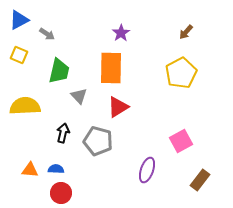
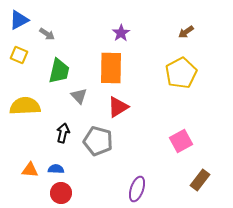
brown arrow: rotated 14 degrees clockwise
purple ellipse: moved 10 px left, 19 px down
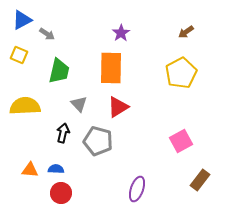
blue triangle: moved 3 px right
gray triangle: moved 8 px down
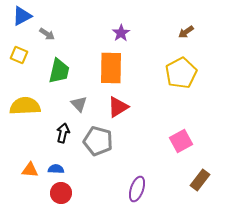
blue triangle: moved 4 px up
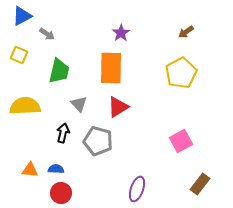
brown rectangle: moved 4 px down
